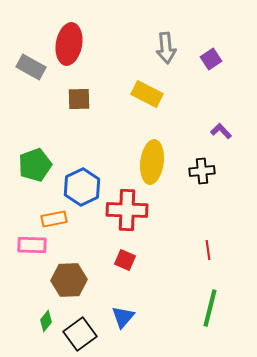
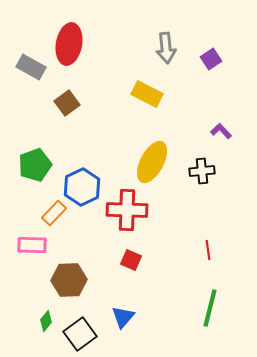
brown square: moved 12 px left, 4 px down; rotated 35 degrees counterclockwise
yellow ellipse: rotated 21 degrees clockwise
orange rectangle: moved 6 px up; rotated 35 degrees counterclockwise
red square: moved 6 px right
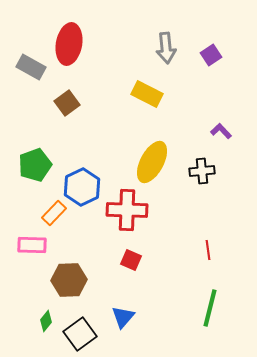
purple square: moved 4 px up
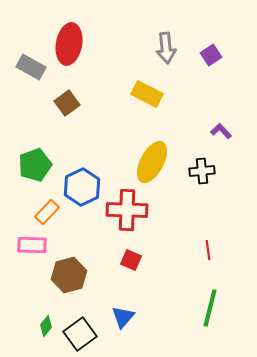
orange rectangle: moved 7 px left, 1 px up
brown hexagon: moved 5 px up; rotated 12 degrees counterclockwise
green diamond: moved 5 px down
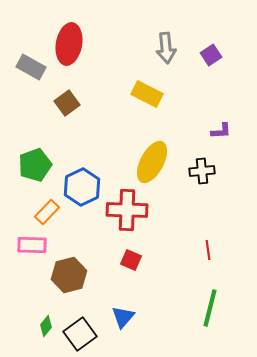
purple L-shape: rotated 130 degrees clockwise
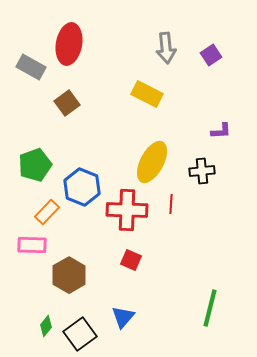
blue hexagon: rotated 12 degrees counterclockwise
red line: moved 37 px left, 46 px up; rotated 12 degrees clockwise
brown hexagon: rotated 16 degrees counterclockwise
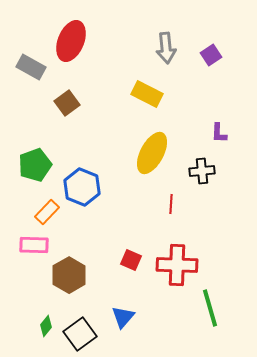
red ellipse: moved 2 px right, 3 px up; rotated 12 degrees clockwise
purple L-shape: moved 2 px left, 2 px down; rotated 95 degrees clockwise
yellow ellipse: moved 9 px up
red cross: moved 50 px right, 55 px down
pink rectangle: moved 2 px right
green line: rotated 30 degrees counterclockwise
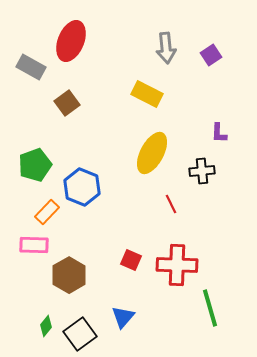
red line: rotated 30 degrees counterclockwise
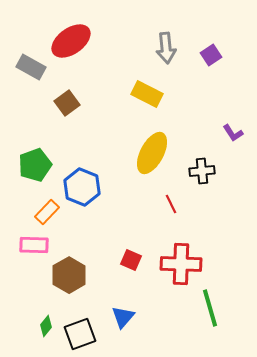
red ellipse: rotated 33 degrees clockwise
purple L-shape: moved 14 px right; rotated 35 degrees counterclockwise
red cross: moved 4 px right, 1 px up
black square: rotated 16 degrees clockwise
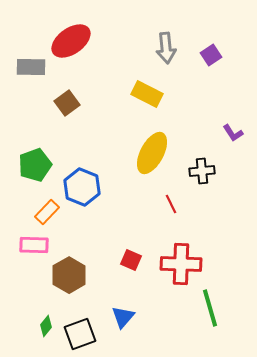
gray rectangle: rotated 28 degrees counterclockwise
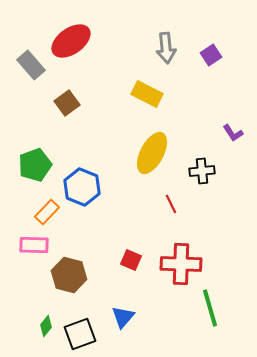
gray rectangle: moved 2 px up; rotated 48 degrees clockwise
brown hexagon: rotated 16 degrees counterclockwise
